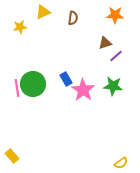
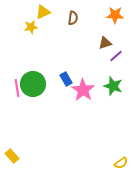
yellow star: moved 11 px right
green star: rotated 12 degrees clockwise
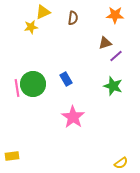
pink star: moved 10 px left, 27 px down
yellow rectangle: rotated 56 degrees counterclockwise
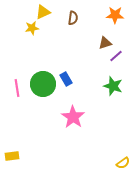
yellow star: moved 1 px right, 1 px down
green circle: moved 10 px right
yellow semicircle: moved 2 px right
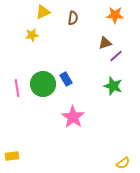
yellow star: moved 7 px down
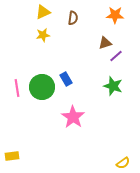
yellow star: moved 11 px right
green circle: moved 1 px left, 3 px down
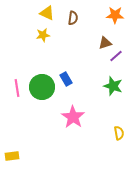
yellow triangle: moved 4 px right, 1 px down; rotated 49 degrees clockwise
yellow semicircle: moved 4 px left, 30 px up; rotated 64 degrees counterclockwise
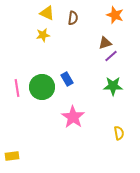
orange star: rotated 18 degrees clockwise
purple line: moved 5 px left
blue rectangle: moved 1 px right
green star: rotated 18 degrees counterclockwise
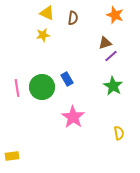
green star: rotated 30 degrees clockwise
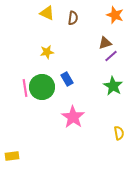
yellow star: moved 4 px right, 17 px down
pink line: moved 8 px right
